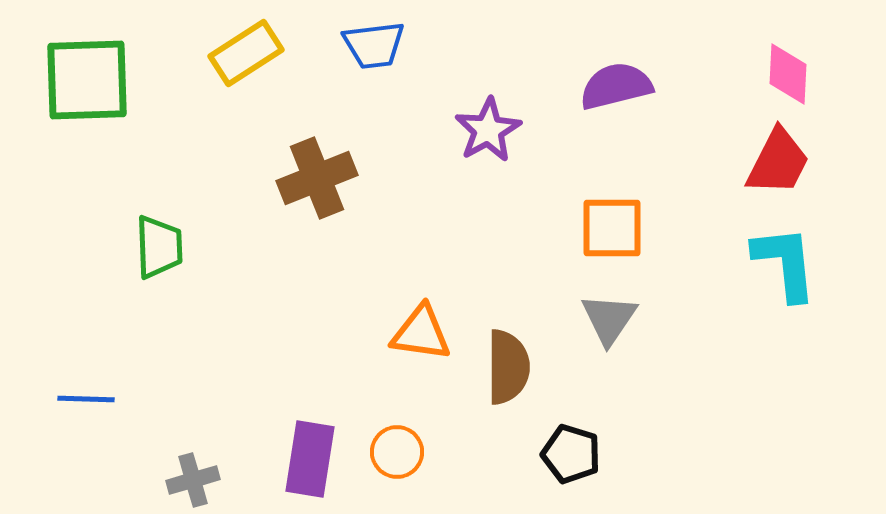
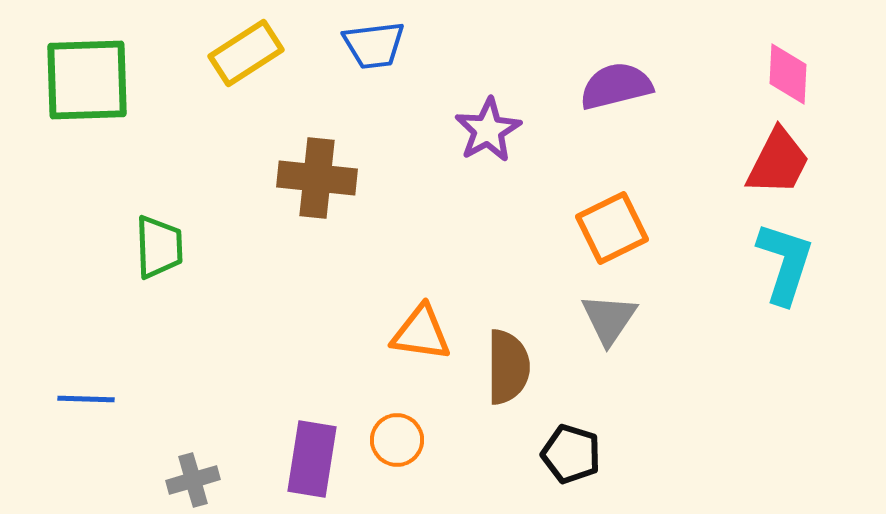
brown cross: rotated 28 degrees clockwise
orange square: rotated 26 degrees counterclockwise
cyan L-shape: rotated 24 degrees clockwise
orange circle: moved 12 px up
purple rectangle: moved 2 px right
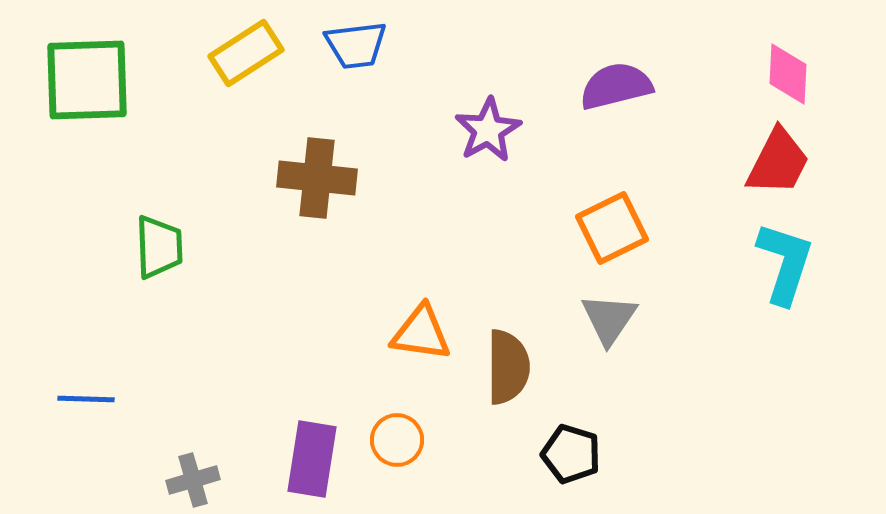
blue trapezoid: moved 18 px left
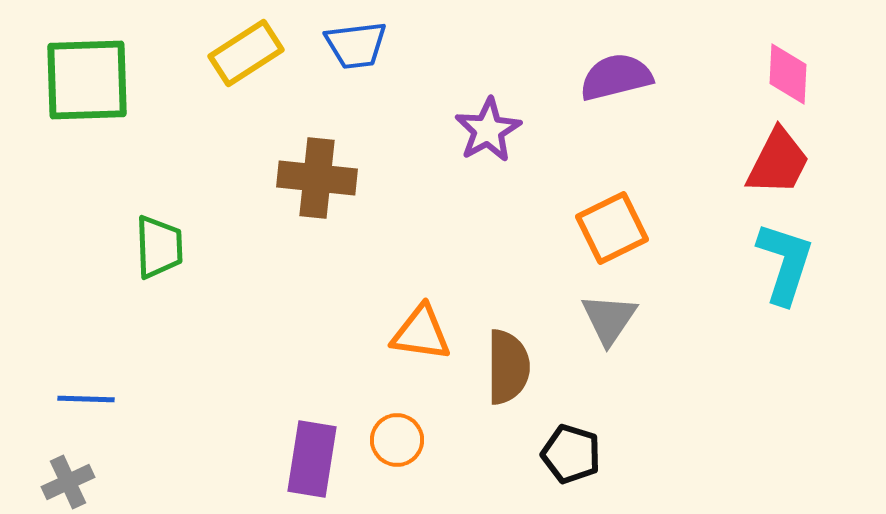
purple semicircle: moved 9 px up
gray cross: moved 125 px left, 2 px down; rotated 9 degrees counterclockwise
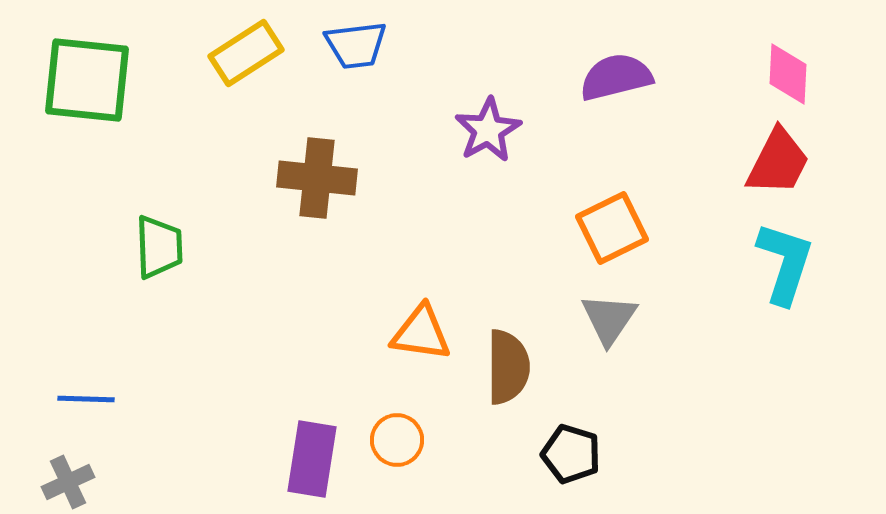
green square: rotated 8 degrees clockwise
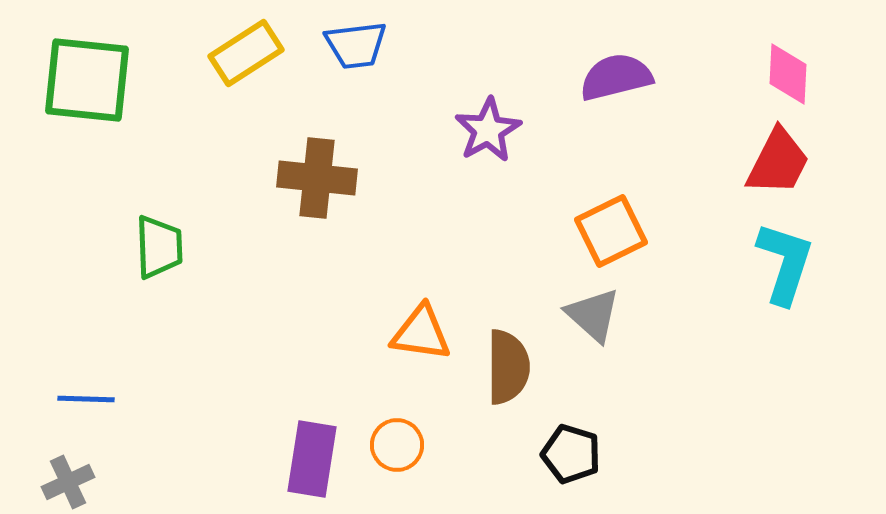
orange square: moved 1 px left, 3 px down
gray triangle: moved 16 px left, 4 px up; rotated 22 degrees counterclockwise
orange circle: moved 5 px down
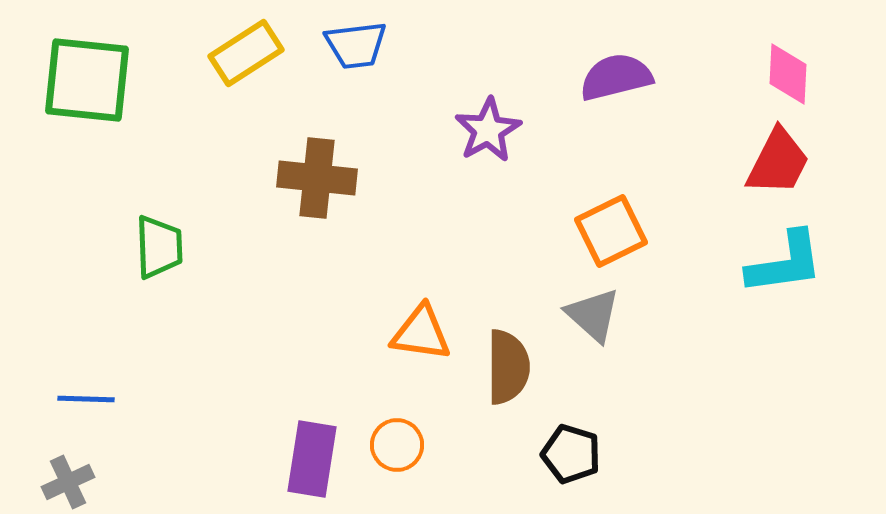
cyan L-shape: rotated 64 degrees clockwise
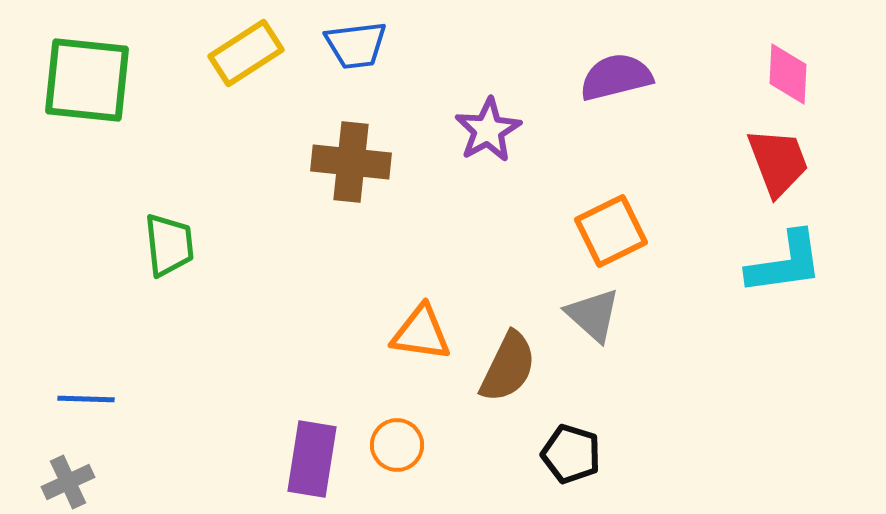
red trapezoid: rotated 48 degrees counterclockwise
brown cross: moved 34 px right, 16 px up
green trapezoid: moved 10 px right, 2 px up; rotated 4 degrees counterclockwise
brown semicircle: rotated 26 degrees clockwise
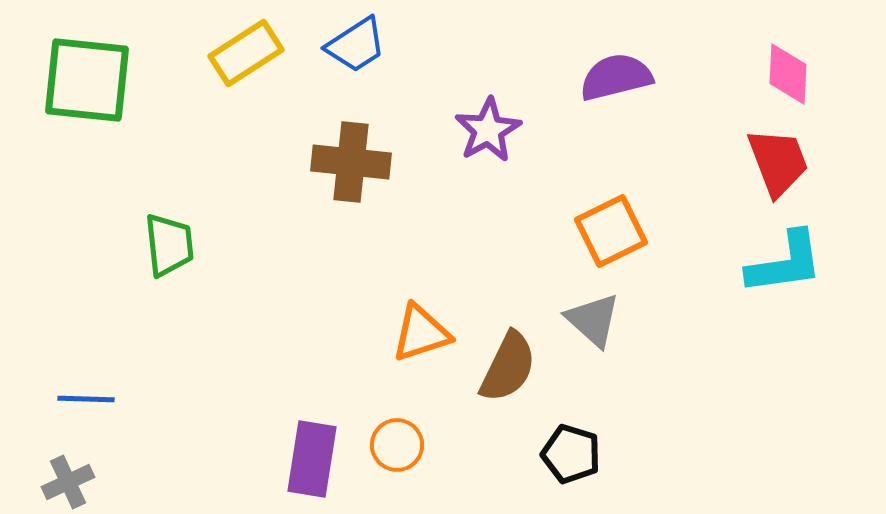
blue trapezoid: rotated 26 degrees counterclockwise
gray triangle: moved 5 px down
orange triangle: rotated 26 degrees counterclockwise
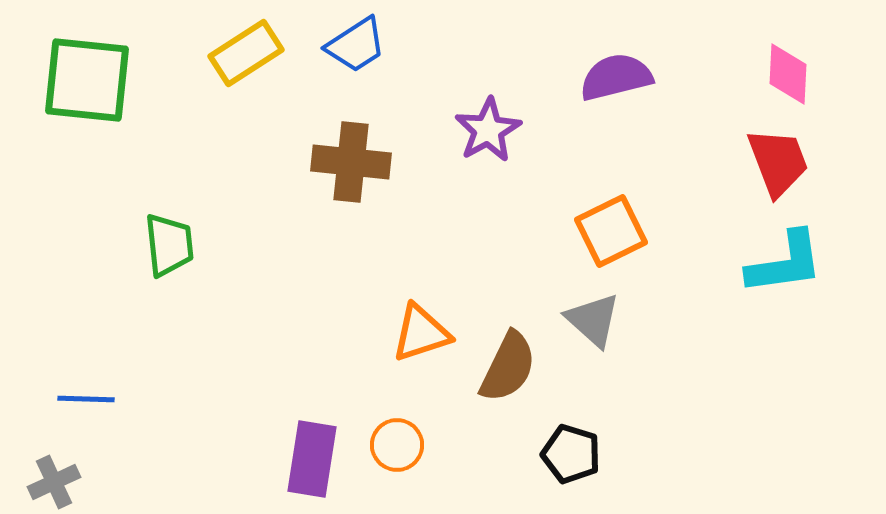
gray cross: moved 14 px left
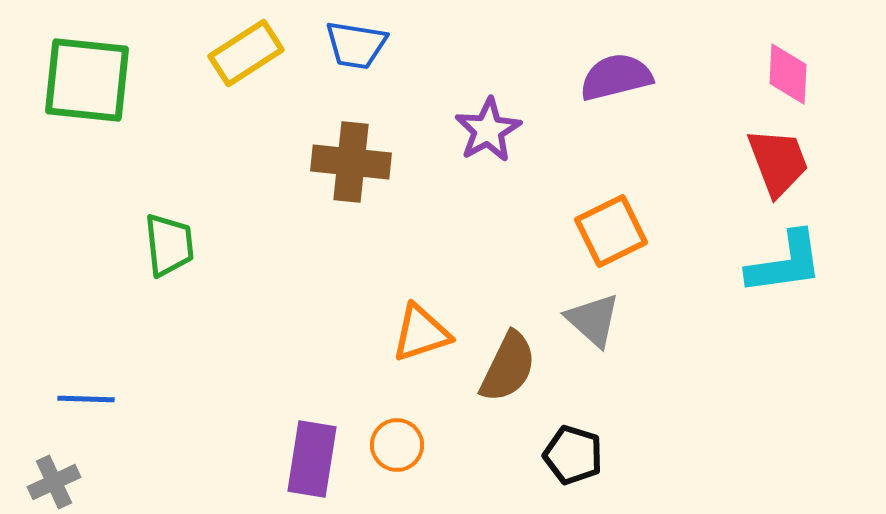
blue trapezoid: rotated 42 degrees clockwise
black pentagon: moved 2 px right, 1 px down
